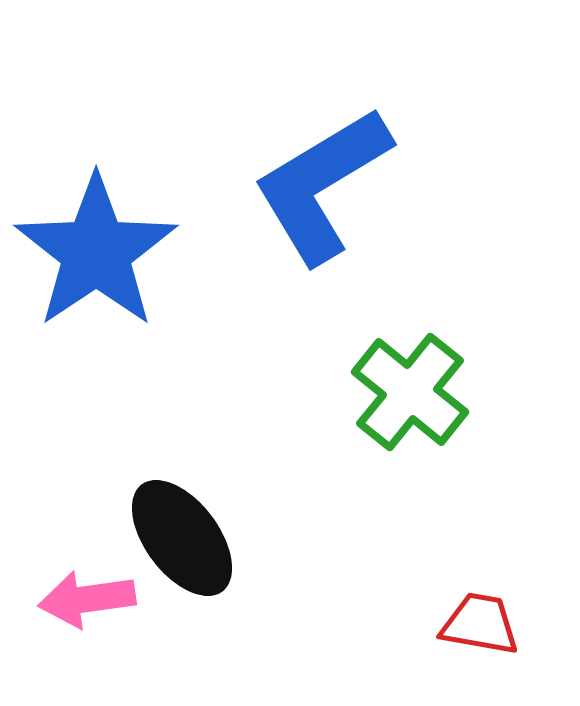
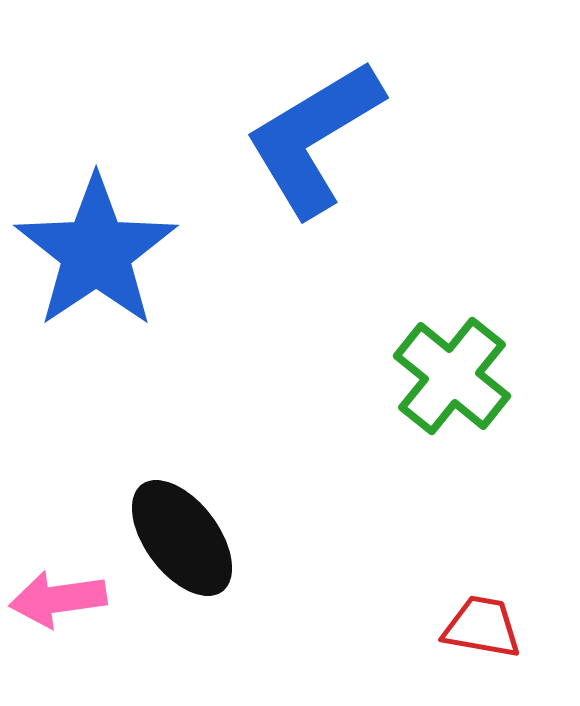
blue L-shape: moved 8 px left, 47 px up
green cross: moved 42 px right, 16 px up
pink arrow: moved 29 px left
red trapezoid: moved 2 px right, 3 px down
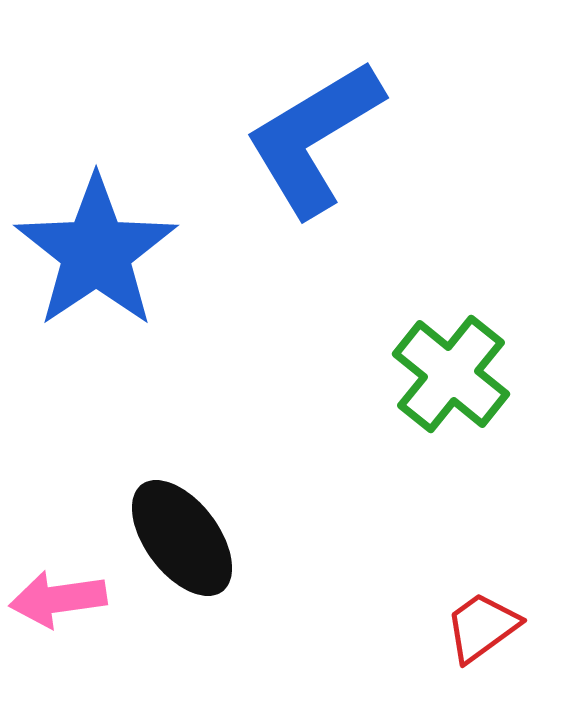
green cross: moved 1 px left, 2 px up
red trapezoid: rotated 46 degrees counterclockwise
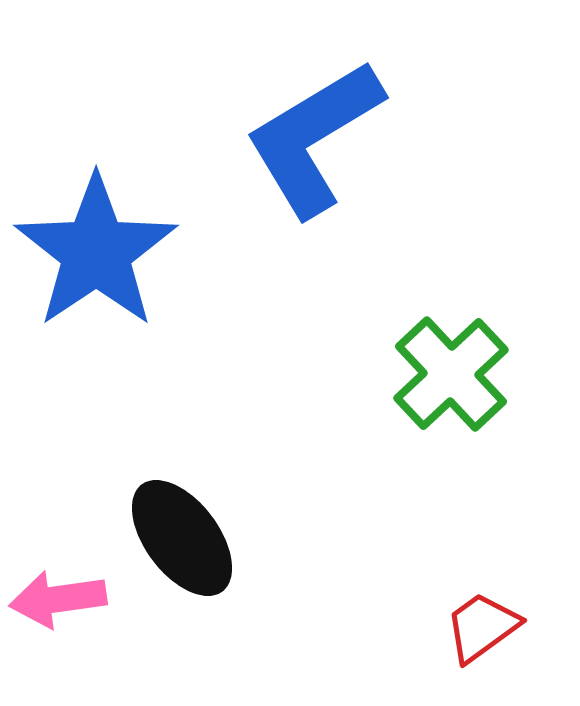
green cross: rotated 8 degrees clockwise
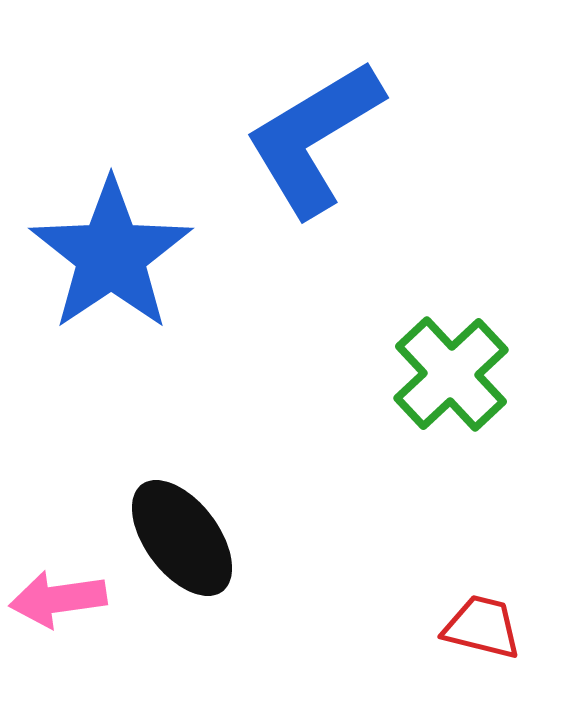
blue star: moved 15 px right, 3 px down
red trapezoid: rotated 50 degrees clockwise
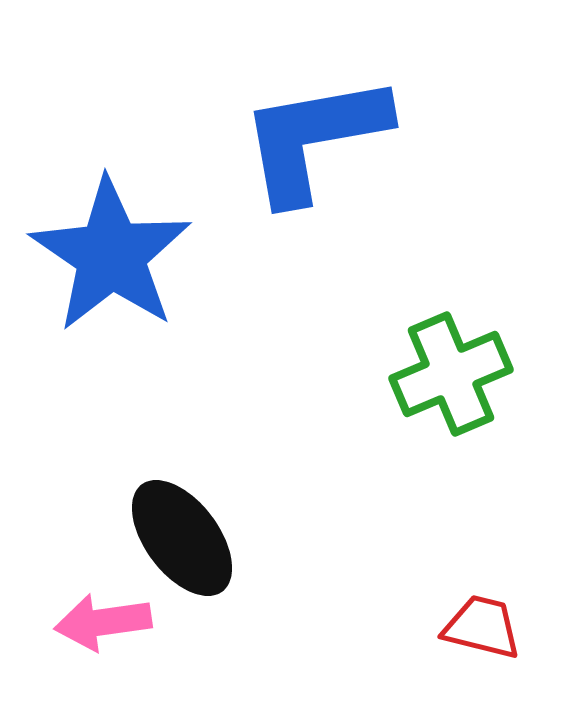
blue L-shape: rotated 21 degrees clockwise
blue star: rotated 4 degrees counterclockwise
green cross: rotated 20 degrees clockwise
pink arrow: moved 45 px right, 23 px down
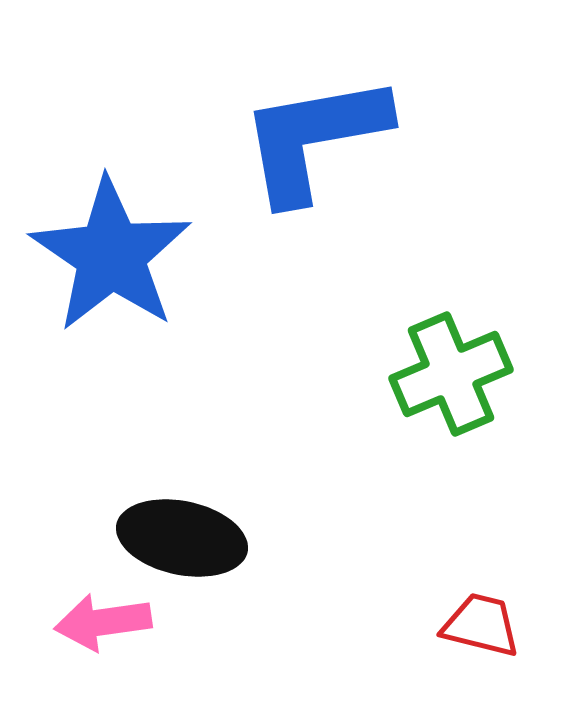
black ellipse: rotated 41 degrees counterclockwise
red trapezoid: moved 1 px left, 2 px up
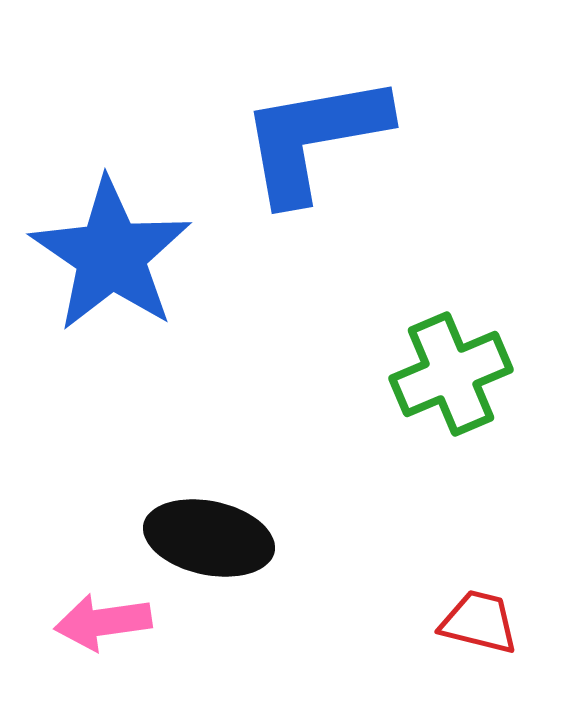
black ellipse: moved 27 px right
red trapezoid: moved 2 px left, 3 px up
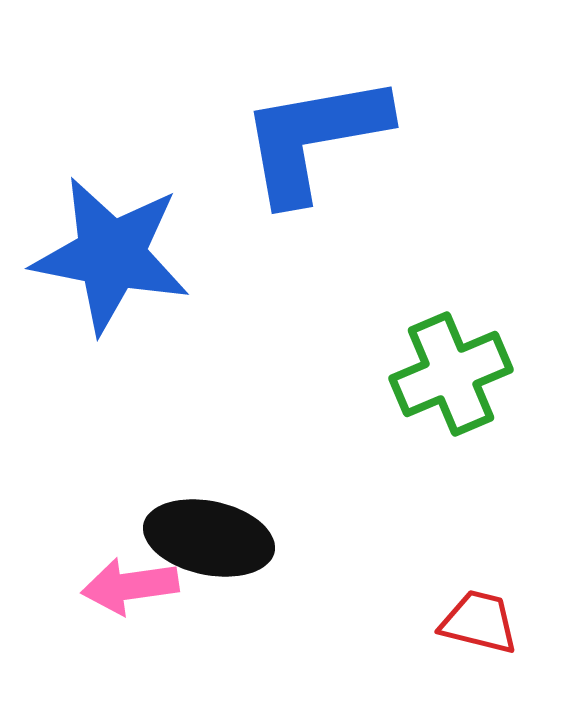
blue star: rotated 23 degrees counterclockwise
pink arrow: moved 27 px right, 36 px up
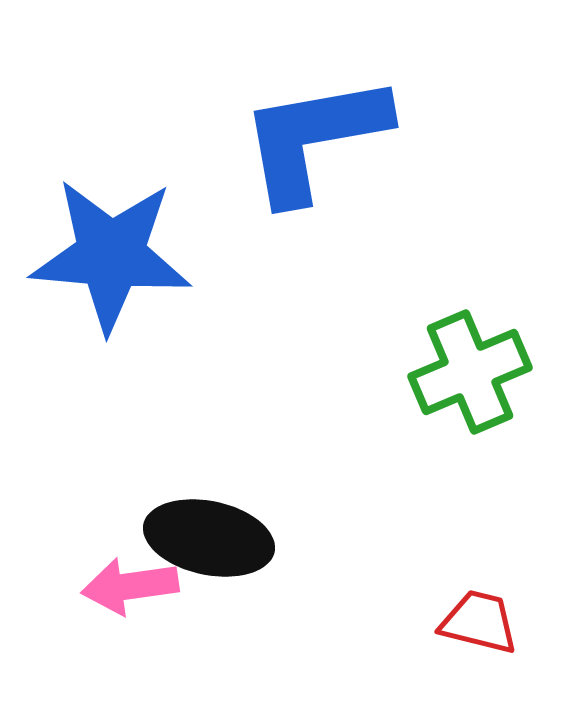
blue star: rotated 6 degrees counterclockwise
green cross: moved 19 px right, 2 px up
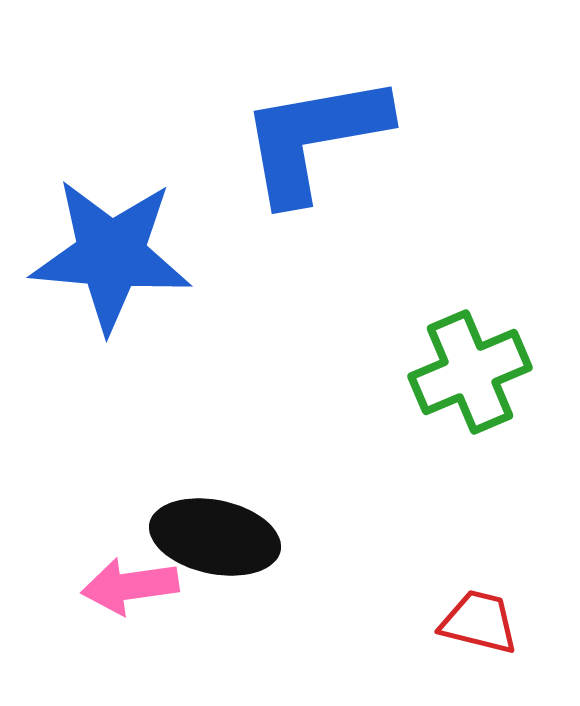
black ellipse: moved 6 px right, 1 px up
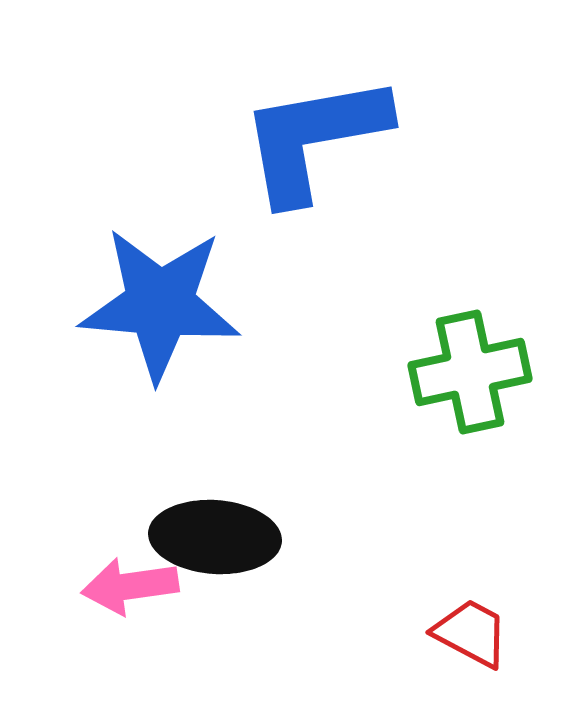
blue star: moved 49 px right, 49 px down
green cross: rotated 11 degrees clockwise
black ellipse: rotated 8 degrees counterclockwise
red trapezoid: moved 8 px left, 11 px down; rotated 14 degrees clockwise
